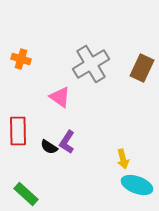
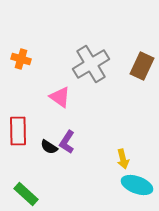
brown rectangle: moved 2 px up
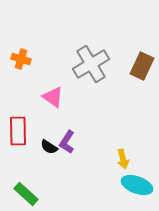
pink triangle: moved 7 px left
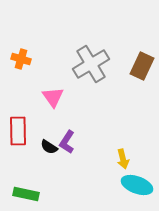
pink triangle: rotated 20 degrees clockwise
green rectangle: rotated 30 degrees counterclockwise
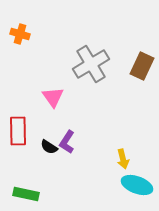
orange cross: moved 1 px left, 25 px up
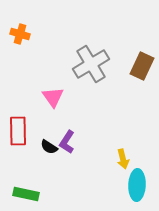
cyan ellipse: rotated 72 degrees clockwise
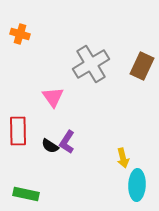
black semicircle: moved 1 px right, 1 px up
yellow arrow: moved 1 px up
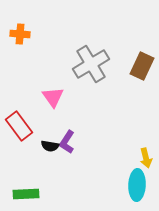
orange cross: rotated 12 degrees counterclockwise
red rectangle: moved 1 px right, 5 px up; rotated 36 degrees counterclockwise
black semicircle: rotated 24 degrees counterclockwise
yellow arrow: moved 23 px right
green rectangle: rotated 15 degrees counterclockwise
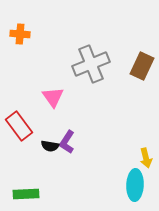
gray cross: rotated 9 degrees clockwise
cyan ellipse: moved 2 px left
